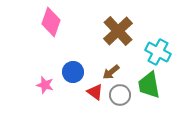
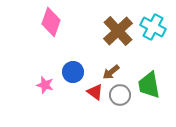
cyan cross: moved 5 px left, 25 px up
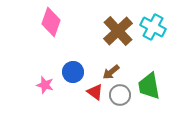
green trapezoid: moved 1 px down
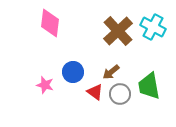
pink diamond: moved 1 px left, 1 px down; rotated 12 degrees counterclockwise
gray circle: moved 1 px up
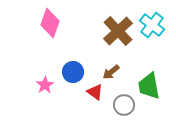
pink diamond: rotated 12 degrees clockwise
cyan cross: moved 1 px left, 2 px up; rotated 10 degrees clockwise
pink star: rotated 24 degrees clockwise
gray circle: moved 4 px right, 11 px down
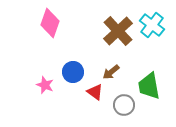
pink star: rotated 18 degrees counterclockwise
